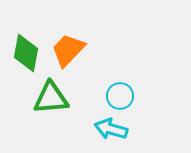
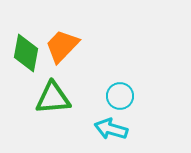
orange trapezoid: moved 6 px left, 4 px up
green triangle: moved 2 px right
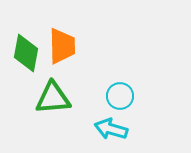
orange trapezoid: rotated 135 degrees clockwise
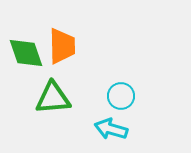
green diamond: rotated 30 degrees counterclockwise
cyan circle: moved 1 px right
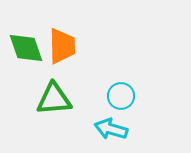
green diamond: moved 5 px up
green triangle: moved 1 px right, 1 px down
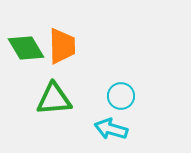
green diamond: rotated 12 degrees counterclockwise
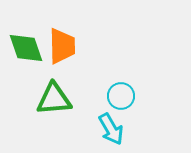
green diamond: rotated 12 degrees clockwise
cyan arrow: rotated 136 degrees counterclockwise
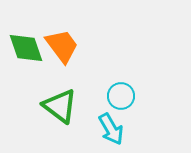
orange trapezoid: rotated 36 degrees counterclockwise
green triangle: moved 6 px right, 7 px down; rotated 42 degrees clockwise
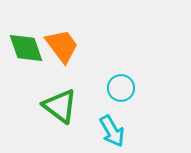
cyan circle: moved 8 px up
cyan arrow: moved 1 px right, 2 px down
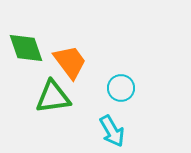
orange trapezoid: moved 8 px right, 16 px down
green triangle: moved 7 px left, 9 px up; rotated 45 degrees counterclockwise
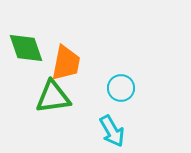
orange trapezoid: moved 4 px left, 1 px down; rotated 48 degrees clockwise
